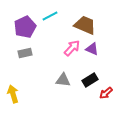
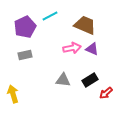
pink arrow: rotated 36 degrees clockwise
gray rectangle: moved 2 px down
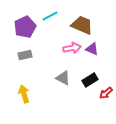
brown trapezoid: moved 3 px left
gray triangle: moved 2 px up; rotated 21 degrees clockwise
yellow arrow: moved 11 px right
